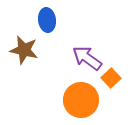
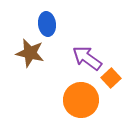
blue ellipse: moved 4 px down
brown star: moved 6 px right, 3 px down
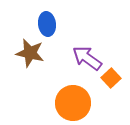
orange circle: moved 8 px left, 3 px down
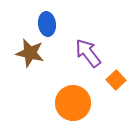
purple arrow: moved 1 px right, 5 px up; rotated 16 degrees clockwise
orange square: moved 5 px right, 2 px down
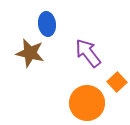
orange square: moved 1 px right, 2 px down
orange circle: moved 14 px right
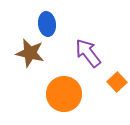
orange circle: moved 23 px left, 9 px up
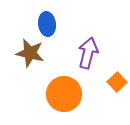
purple arrow: rotated 52 degrees clockwise
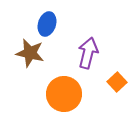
blue ellipse: rotated 25 degrees clockwise
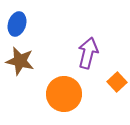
blue ellipse: moved 30 px left
brown star: moved 10 px left, 8 px down
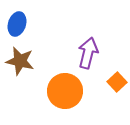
orange circle: moved 1 px right, 3 px up
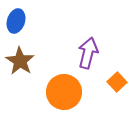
blue ellipse: moved 1 px left, 3 px up
brown star: rotated 20 degrees clockwise
orange circle: moved 1 px left, 1 px down
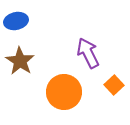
blue ellipse: rotated 60 degrees clockwise
purple arrow: rotated 40 degrees counterclockwise
orange square: moved 3 px left, 3 px down
